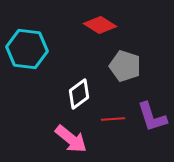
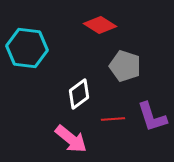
cyan hexagon: moved 1 px up
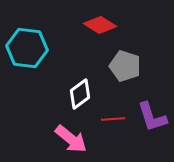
white diamond: moved 1 px right
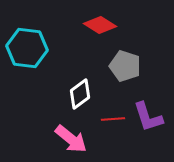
purple L-shape: moved 4 px left
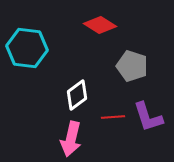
gray pentagon: moved 7 px right
white diamond: moved 3 px left, 1 px down
red line: moved 2 px up
pink arrow: rotated 64 degrees clockwise
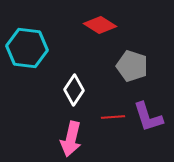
white diamond: moved 3 px left, 5 px up; rotated 20 degrees counterclockwise
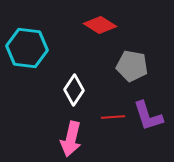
gray pentagon: rotated 8 degrees counterclockwise
purple L-shape: moved 1 px up
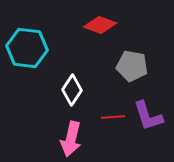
red diamond: rotated 12 degrees counterclockwise
white diamond: moved 2 px left
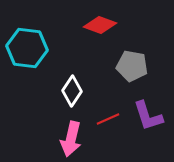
white diamond: moved 1 px down
red line: moved 5 px left, 2 px down; rotated 20 degrees counterclockwise
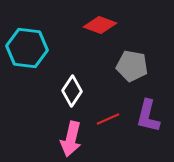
purple L-shape: rotated 32 degrees clockwise
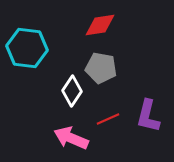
red diamond: rotated 28 degrees counterclockwise
gray pentagon: moved 31 px left, 2 px down
pink arrow: moved 1 px up; rotated 100 degrees clockwise
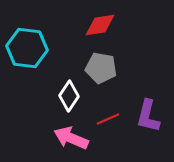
white diamond: moved 3 px left, 5 px down
